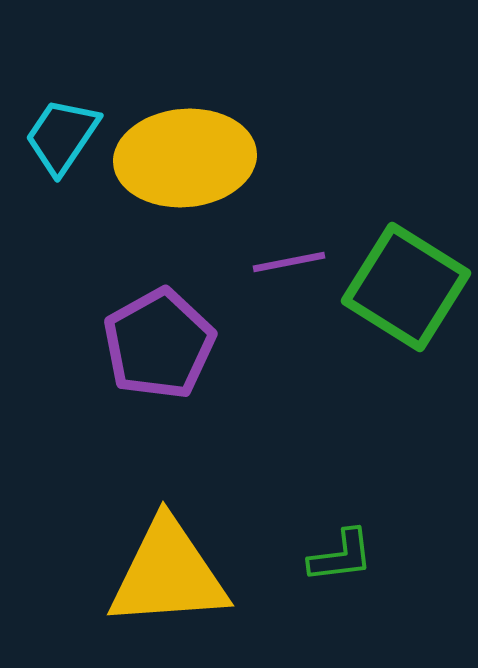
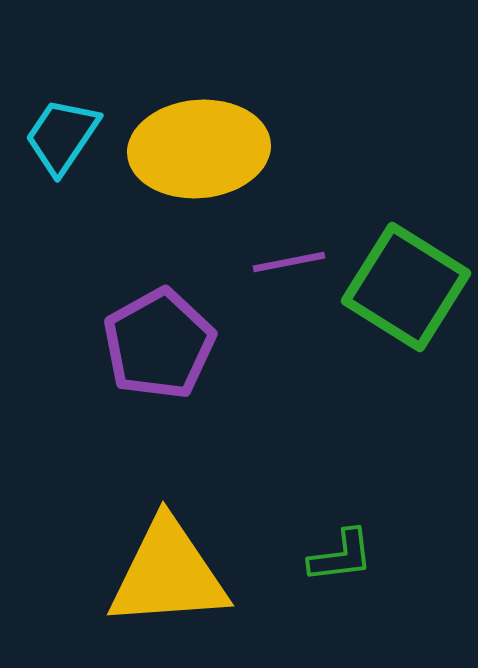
yellow ellipse: moved 14 px right, 9 px up
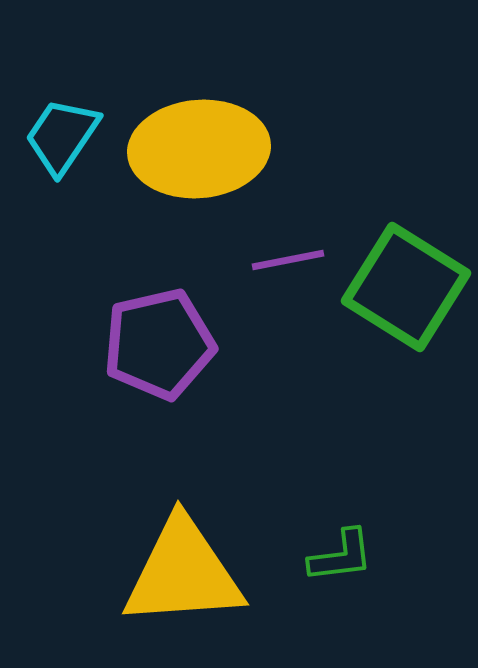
purple line: moved 1 px left, 2 px up
purple pentagon: rotated 16 degrees clockwise
yellow triangle: moved 15 px right, 1 px up
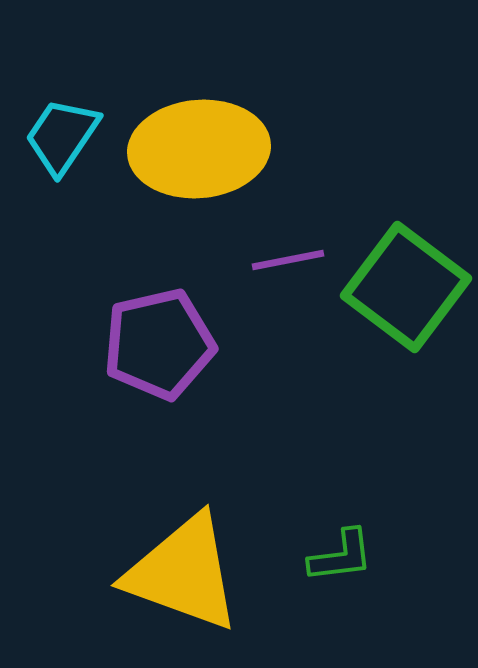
green square: rotated 5 degrees clockwise
yellow triangle: rotated 24 degrees clockwise
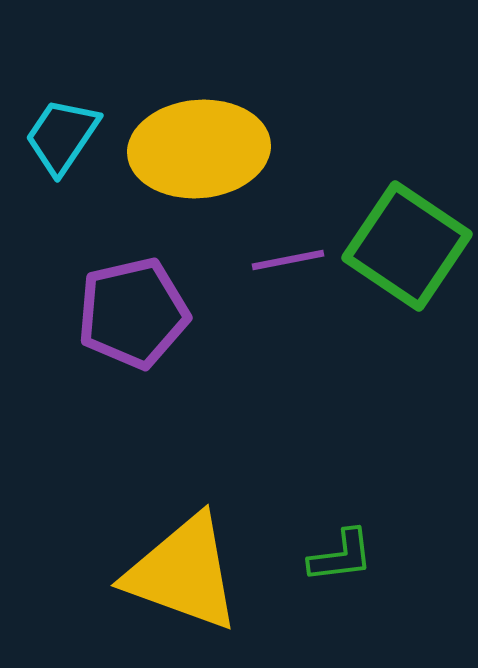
green square: moved 1 px right, 41 px up; rotated 3 degrees counterclockwise
purple pentagon: moved 26 px left, 31 px up
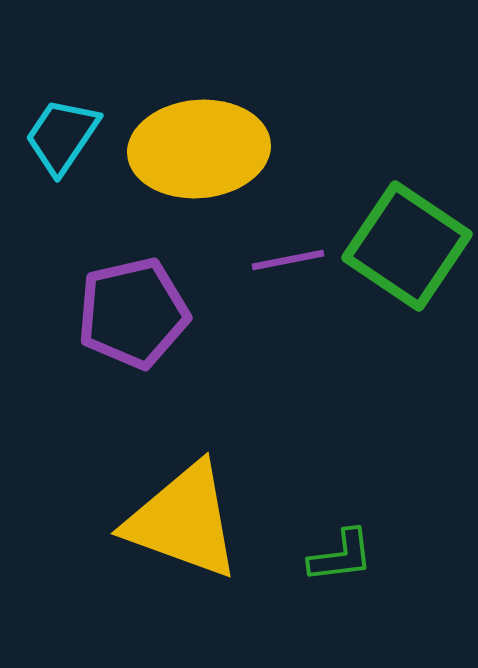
yellow triangle: moved 52 px up
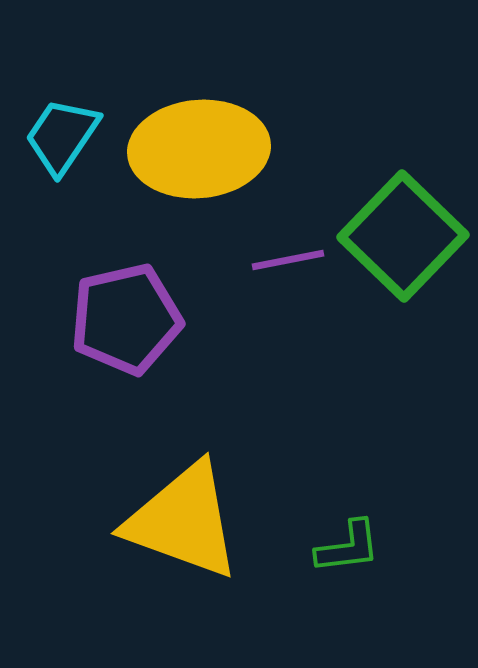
green square: moved 4 px left, 10 px up; rotated 10 degrees clockwise
purple pentagon: moved 7 px left, 6 px down
green L-shape: moved 7 px right, 9 px up
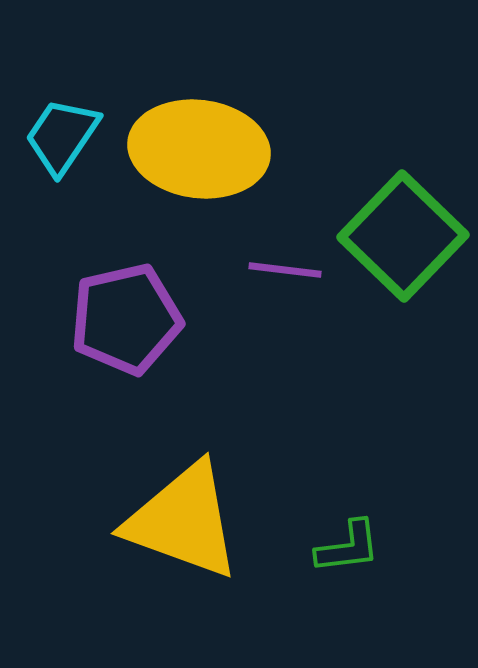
yellow ellipse: rotated 12 degrees clockwise
purple line: moved 3 px left, 10 px down; rotated 18 degrees clockwise
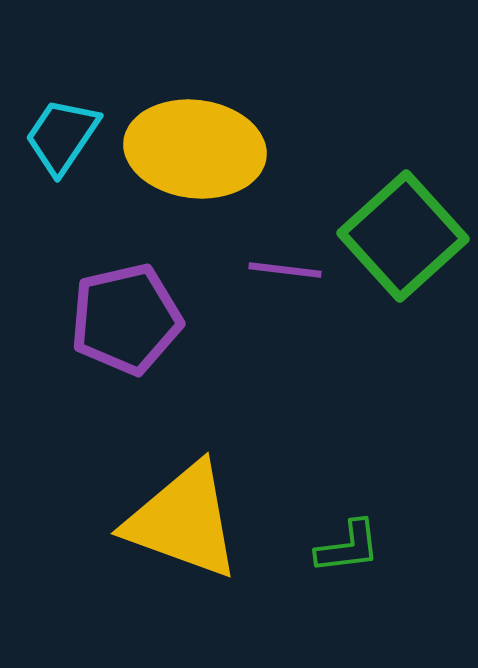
yellow ellipse: moved 4 px left
green square: rotated 4 degrees clockwise
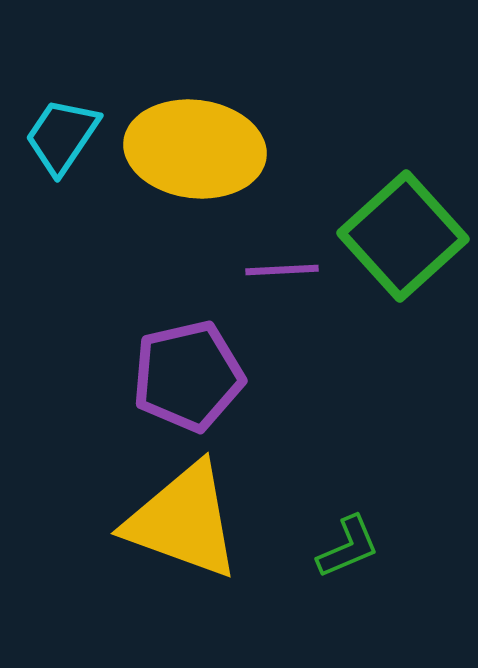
purple line: moved 3 px left; rotated 10 degrees counterclockwise
purple pentagon: moved 62 px right, 57 px down
green L-shape: rotated 16 degrees counterclockwise
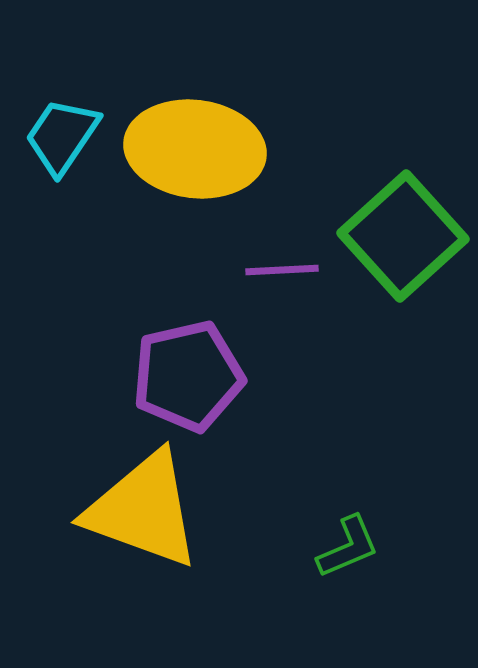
yellow triangle: moved 40 px left, 11 px up
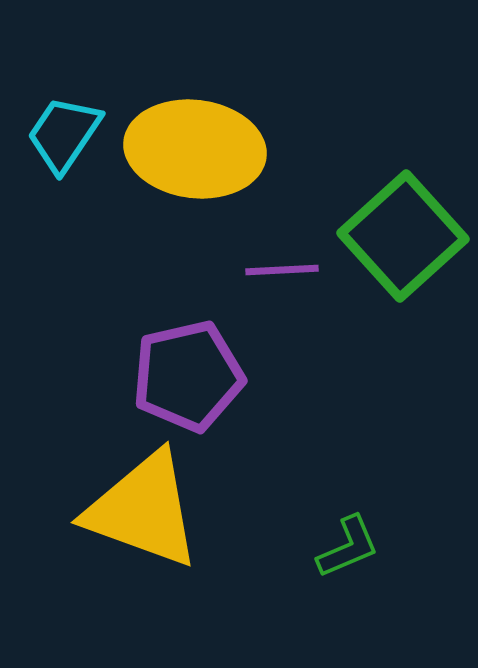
cyan trapezoid: moved 2 px right, 2 px up
